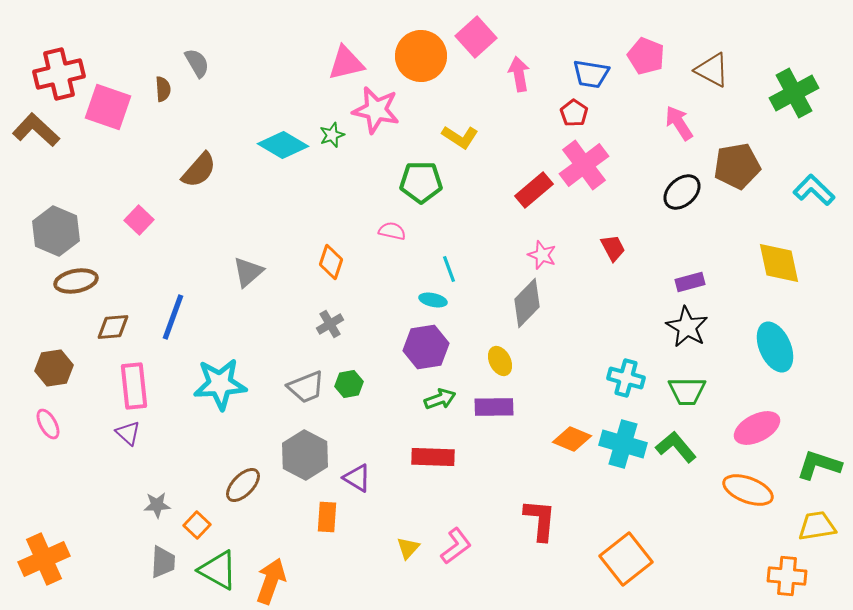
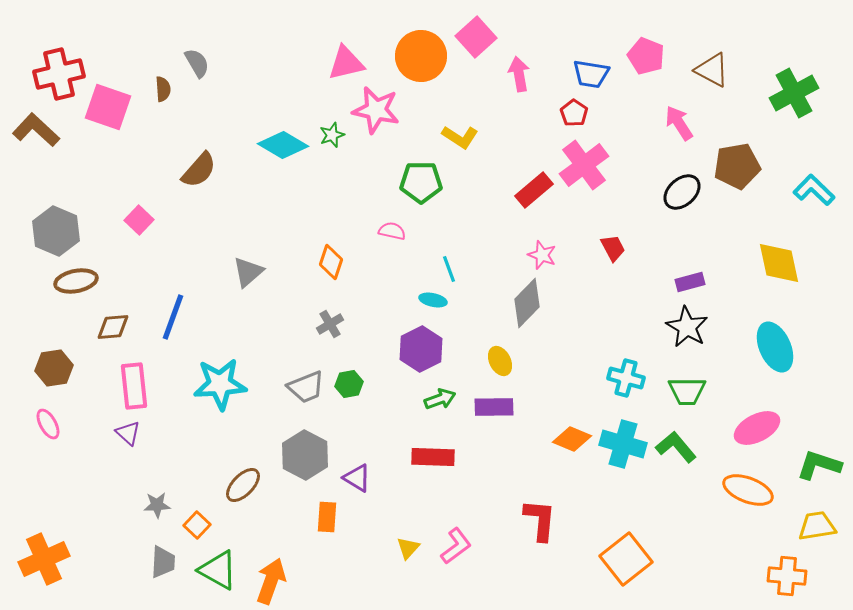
purple hexagon at (426, 347): moved 5 px left, 2 px down; rotated 18 degrees counterclockwise
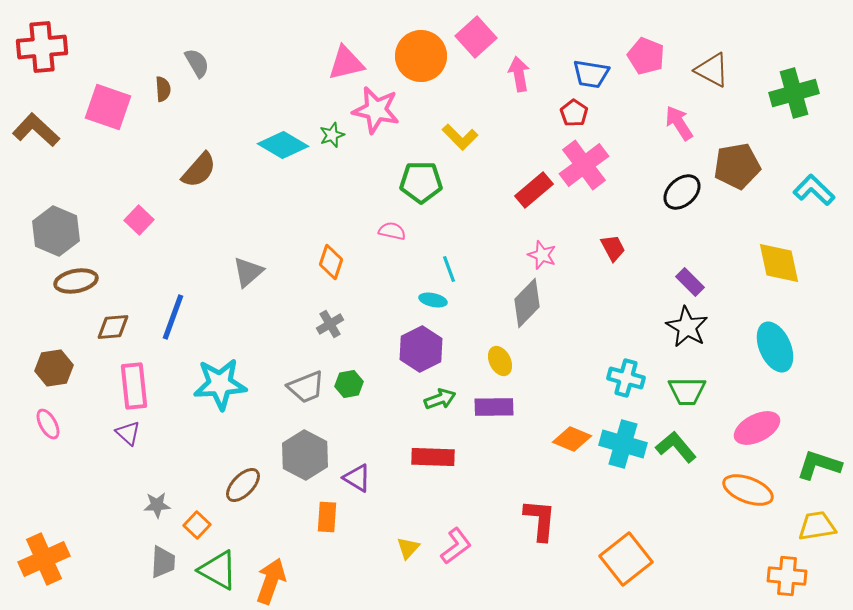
red cross at (59, 74): moved 17 px left, 27 px up; rotated 9 degrees clockwise
green cross at (794, 93): rotated 12 degrees clockwise
yellow L-shape at (460, 137): rotated 12 degrees clockwise
purple rectangle at (690, 282): rotated 60 degrees clockwise
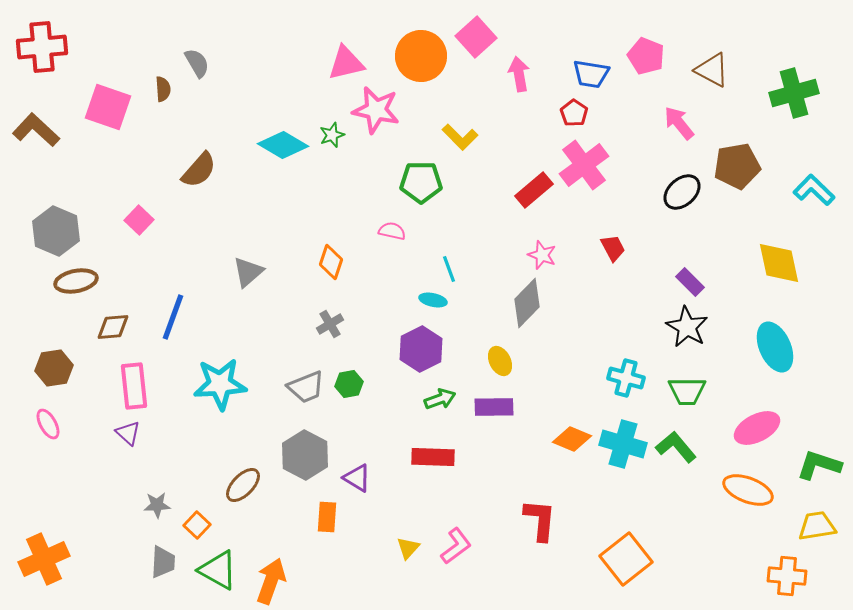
pink arrow at (679, 123): rotated 6 degrees counterclockwise
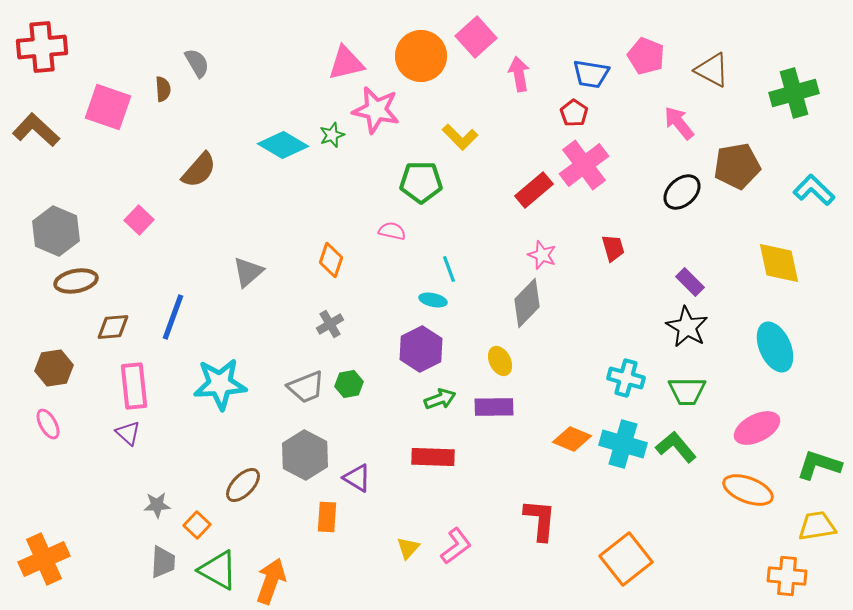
red trapezoid at (613, 248): rotated 12 degrees clockwise
orange diamond at (331, 262): moved 2 px up
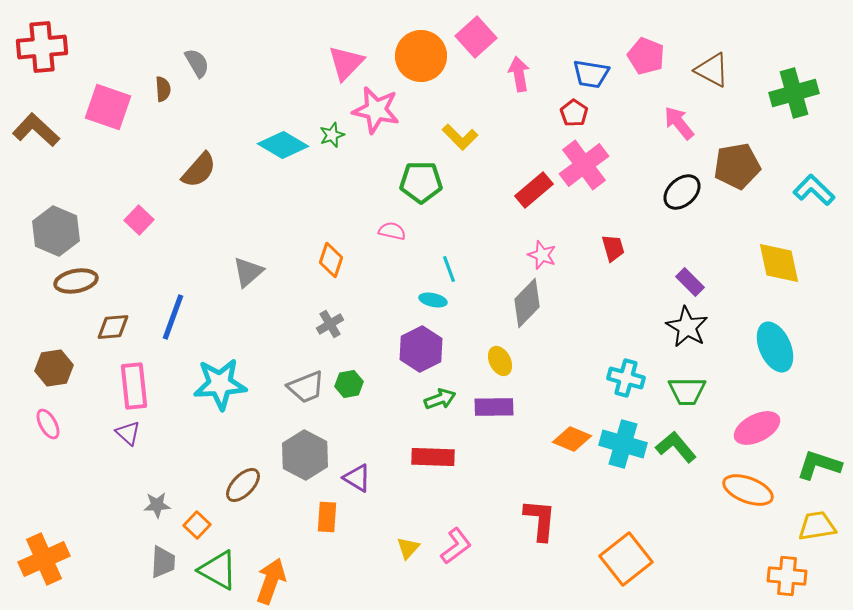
pink triangle at (346, 63): rotated 33 degrees counterclockwise
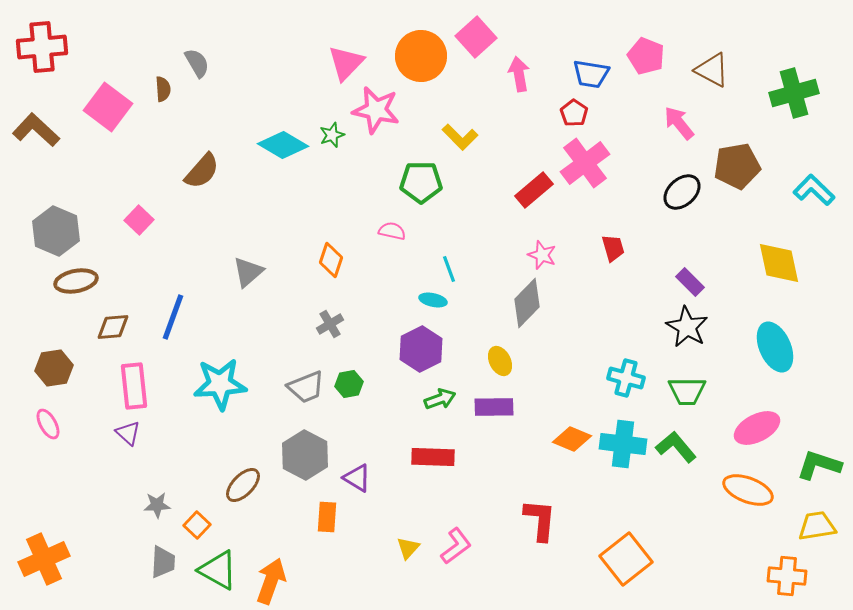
pink square at (108, 107): rotated 18 degrees clockwise
pink cross at (584, 165): moved 1 px right, 2 px up
brown semicircle at (199, 170): moved 3 px right, 1 px down
cyan cross at (623, 444): rotated 9 degrees counterclockwise
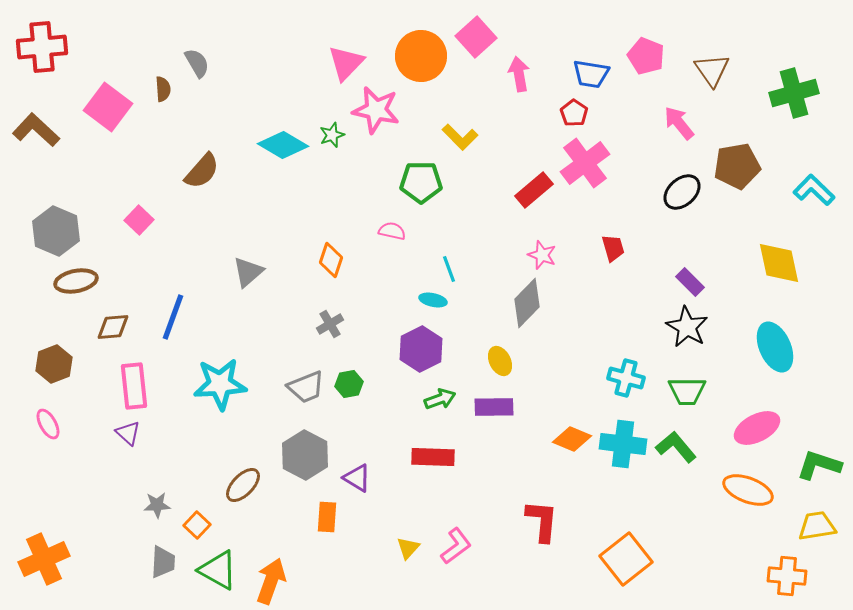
brown triangle at (712, 70): rotated 27 degrees clockwise
brown hexagon at (54, 368): moved 4 px up; rotated 12 degrees counterclockwise
red L-shape at (540, 520): moved 2 px right, 1 px down
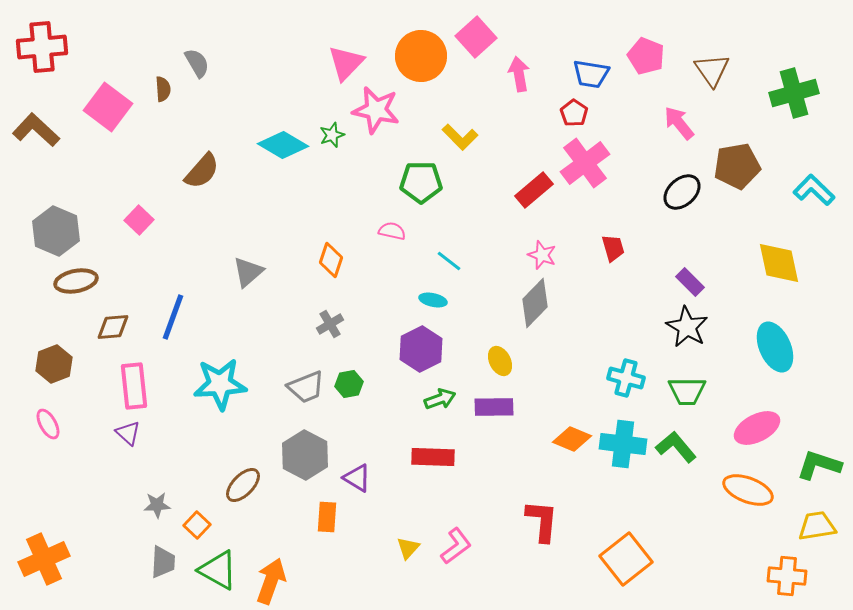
cyan line at (449, 269): moved 8 px up; rotated 32 degrees counterclockwise
gray diamond at (527, 303): moved 8 px right
